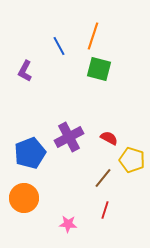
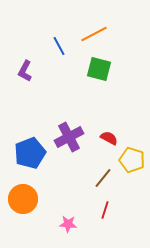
orange line: moved 1 px right, 2 px up; rotated 44 degrees clockwise
orange circle: moved 1 px left, 1 px down
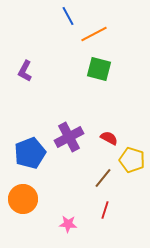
blue line: moved 9 px right, 30 px up
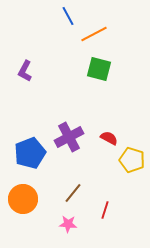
brown line: moved 30 px left, 15 px down
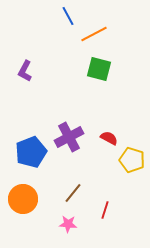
blue pentagon: moved 1 px right, 1 px up
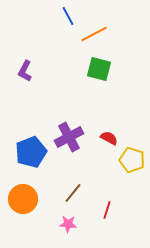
red line: moved 2 px right
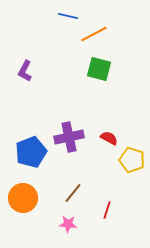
blue line: rotated 48 degrees counterclockwise
purple cross: rotated 16 degrees clockwise
orange circle: moved 1 px up
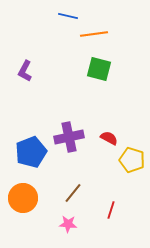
orange line: rotated 20 degrees clockwise
red line: moved 4 px right
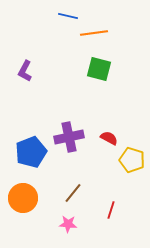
orange line: moved 1 px up
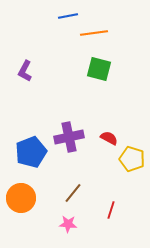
blue line: rotated 24 degrees counterclockwise
yellow pentagon: moved 1 px up
orange circle: moved 2 px left
